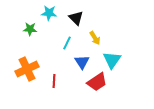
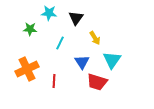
black triangle: rotated 21 degrees clockwise
cyan line: moved 7 px left
red trapezoid: rotated 50 degrees clockwise
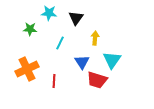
yellow arrow: rotated 144 degrees counterclockwise
red trapezoid: moved 2 px up
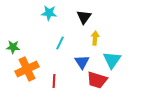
black triangle: moved 8 px right, 1 px up
green star: moved 17 px left, 18 px down
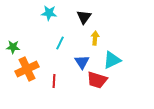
cyan triangle: rotated 30 degrees clockwise
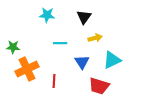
cyan star: moved 2 px left, 2 px down
yellow arrow: rotated 72 degrees clockwise
cyan line: rotated 64 degrees clockwise
red trapezoid: moved 2 px right, 6 px down
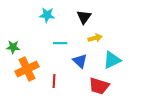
blue triangle: moved 2 px left, 1 px up; rotated 14 degrees counterclockwise
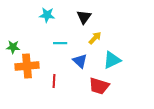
yellow arrow: rotated 32 degrees counterclockwise
orange cross: moved 3 px up; rotated 20 degrees clockwise
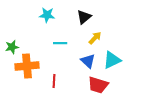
black triangle: rotated 14 degrees clockwise
green star: moved 1 px left; rotated 16 degrees counterclockwise
blue triangle: moved 8 px right
red trapezoid: moved 1 px left, 1 px up
